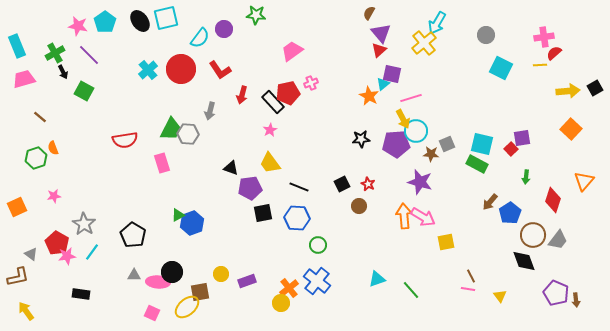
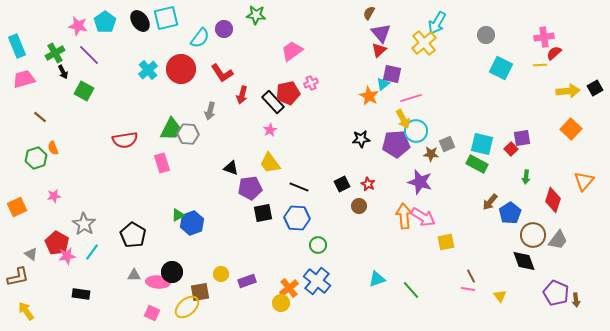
red L-shape at (220, 70): moved 2 px right, 3 px down
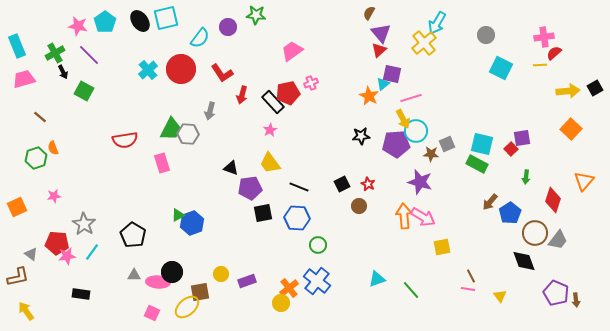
purple circle at (224, 29): moved 4 px right, 2 px up
black star at (361, 139): moved 3 px up
brown circle at (533, 235): moved 2 px right, 2 px up
yellow square at (446, 242): moved 4 px left, 5 px down
red pentagon at (57, 243): rotated 25 degrees counterclockwise
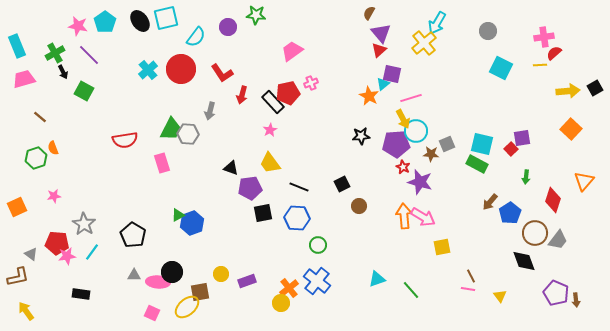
gray circle at (486, 35): moved 2 px right, 4 px up
cyan semicircle at (200, 38): moved 4 px left, 1 px up
red star at (368, 184): moved 35 px right, 17 px up
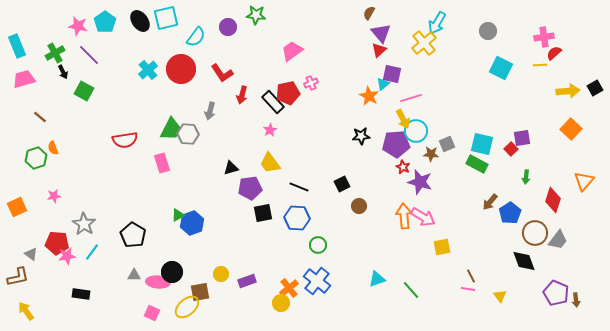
black triangle at (231, 168): rotated 35 degrees counterclockwise
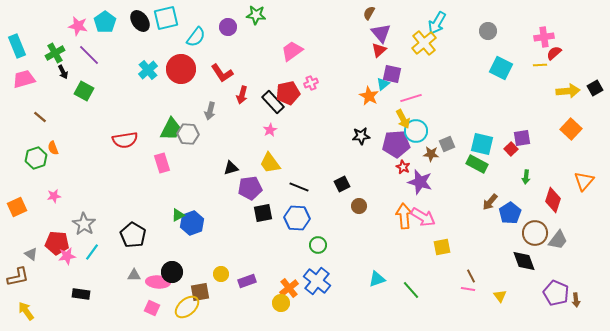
pink square at (152, 313): moved 5 px up
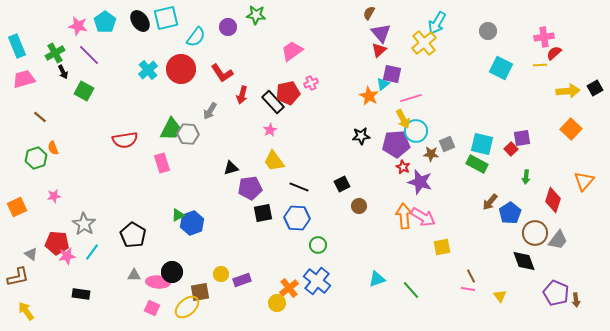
gray arrow at (210, 111): rotated 18 degrees clockwise
yellow trapezoid at (270, 163): moved 4 px right, 2 px up
purple rectangle at (247, 281): moved 5 px left, 1 px up
yellow circle at (281, 303): moved 4 px left
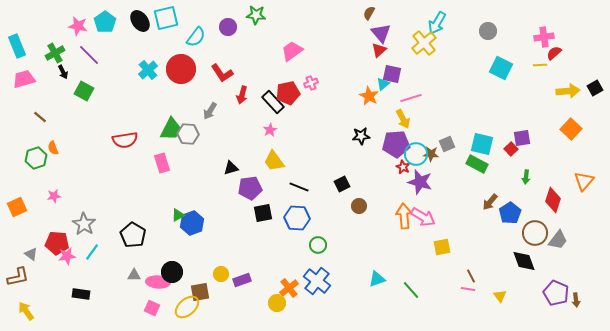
cyan circle at (416, 131): moved 23 px down
